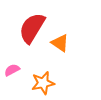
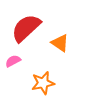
red semicircle: moved 6 px left; rotated 16 degrees clockwise
pink semicircle: moved 1 px right, 9 px up
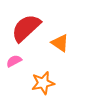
pink semicircle: moved 1 px right
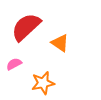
red semicircle: moved 1 px up
pink semicircle: moved 3 px down
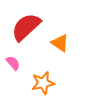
pink semicircle: moved 1 px left, 1 px up; rotated 77 degrees clockwise
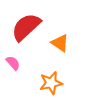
orange star: moved 8 px right
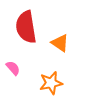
red semicircle: rotated 56 degrees counterclockwise
pink semicircle: moved 5 px down
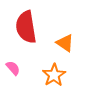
orange triangle: moved 5 px right
orange star: moved 3 px right, 8 px up; rotated 20 degrees counterclockwise
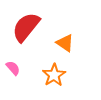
red semicircle: rotated 48 degrees clockwise
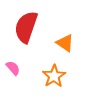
red semicircle: rotated 20 degrees counterclockwise
orange star: moved 1 px down
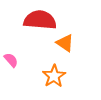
red semicircle: moved 14 px right, 7 px up; rotated 76 degrees clockwise
pink semicircle: moved 2 px left, 8 px up
